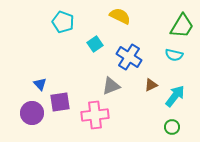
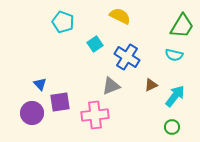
blue cross: moved 2 px left
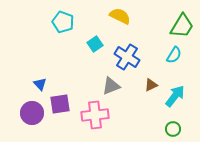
cyan semicircle: rotated 72 degrees counterclockwise
purple square: moved 2 px down
green circle: moved 1 px right, 2 px down
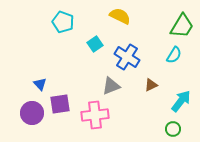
cyan arrow: moved 6 px right, 5 px down
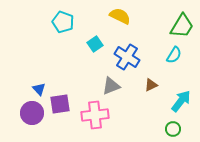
blue triangle: moved 1 px left, 5 px down
